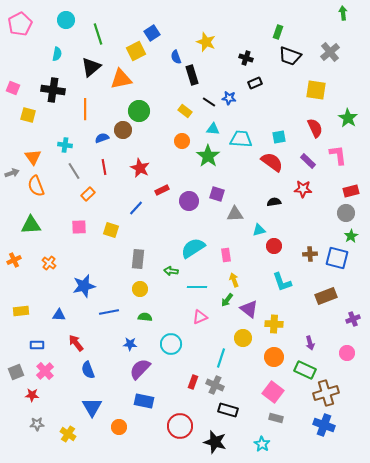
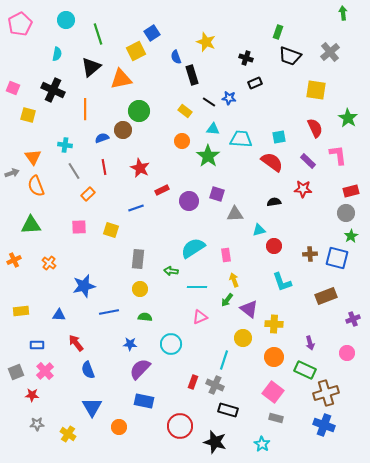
black cross at (53, 90): rotated 15 degrees clockwise
blue line at (136, 208): rotated 28 degrees clockwise
cyan line at (221, 358): moved 3 px right, 2 px down
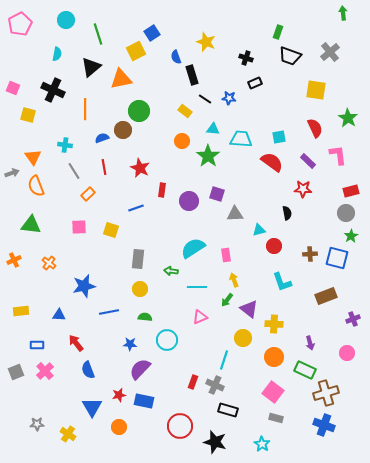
black line at (209, 102): moved 4 px left, 3 px up
red rectangle at (162, 190): rotated 56 degrees counterclockwise
black semicircle at (274, 202): moved 13 px right, 11 px down; rotated 88 degrees clockwise
green triangle at (31, 225): rotated 10 degrees clockwise
cyan circle at (171, 344): moved 4 px left, 4 px up
red star at (32, 395): moved 87 px right; rotated 16 degrees counterclockwise
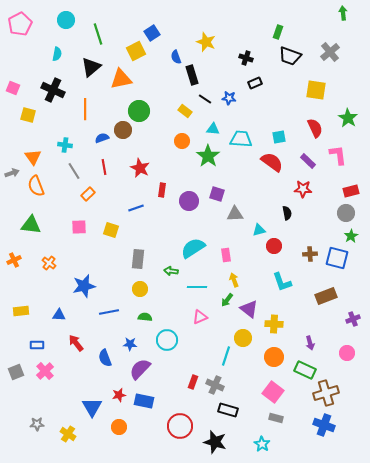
cyan line at (224, 360): moved 2 px right, 4 px up
blue semicircle at (88, 370): moved 17 px right, 12 px up
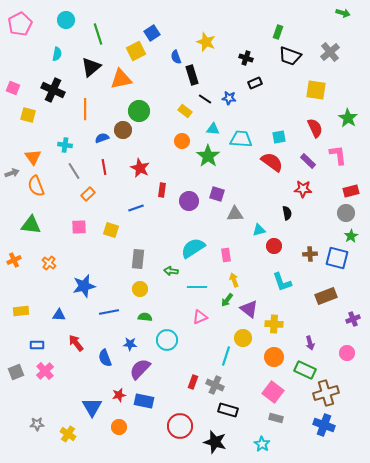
green arrow at (343, 13): rotated 112 degrees clockwise
